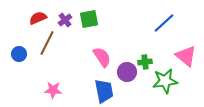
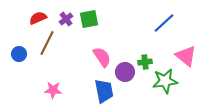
purple cross: moved 1 px right, 1 px up
purple circle: moved 2 px left
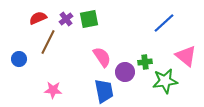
brown line: moved 1 px right, 1 px up
blue circle: moved 5 px down
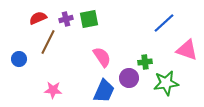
purple cross: rotated 24 degrees clockwise
pink triangle: moved 1 px right, 6 px up; rotated 20 degrees counterclockwise
purple circle: moved 4 px right, 6 px down
green star: moved 1 px right, 2 px down
blue trapezoid: rotated 35 degrees clockwise
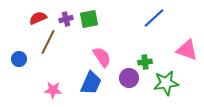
blue line: moved 10 px left, 5 px up
blue trapezoid: moved 13 px left, 8 px up
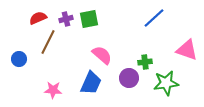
pink semicircle: moved 2 px up; rotated 15 degrees counterclockwise
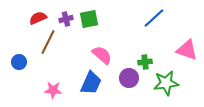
blue circle: moved 3 px down
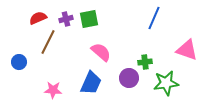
blue line: rotated 25 degrees counterclockwise
pink semicircle: moved 1 px left, 3 px up
